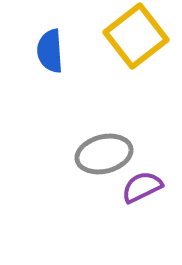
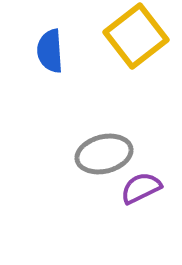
purple semicircle: moved 1 px left, 1 px down
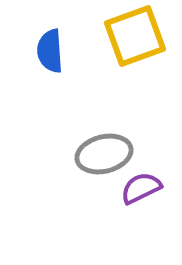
yellow square: moved 1 px left; rotated 18 degrees clockwise
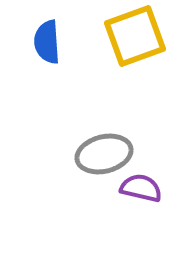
blue semicircle: moved 3 px left, 9 px up
purple semicircle: rotated 39 degrees clockwise
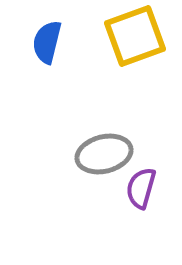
blue semicircle: rotated 18 degrees clockwise
purple semicircle: rotated 87 degrees counterclockwise
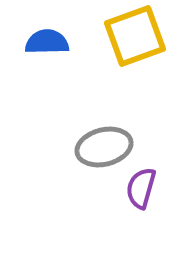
blue semicircle: rotated 75 degrees clockwise
gray ellipse: moved 7 px up
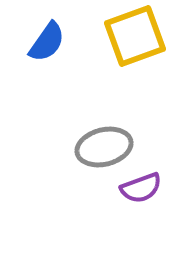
blue semicircle: rotated 126 degrees clockwise
purple semicircle: rotated 126 degrees counterclockwise
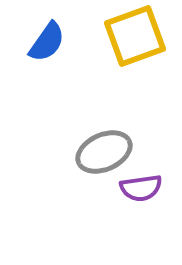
gray ellipse: moved 5 px down; rotated 10 degrees counterclockwise
purple semicircle: rotated 12 degrees clockwise
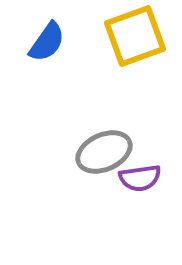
purple semicircle: moved 1 px left, 10 px up
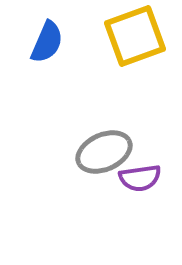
blue semicircle: rotated 12 degrees counterclockwise
